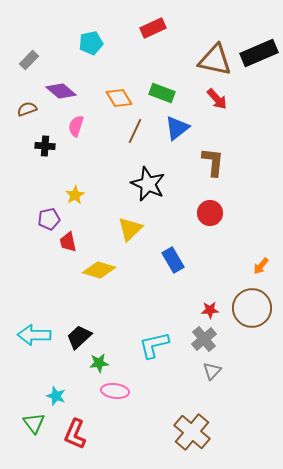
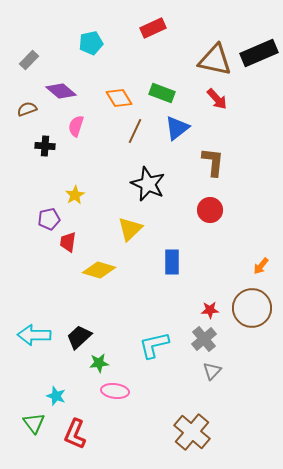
red circle: moved 3 px up
red trapezoid: rotated 20 degrees clockwise
blue rectangle: moved 1 px left, 2 px down; rotated 30 degrees clockwise
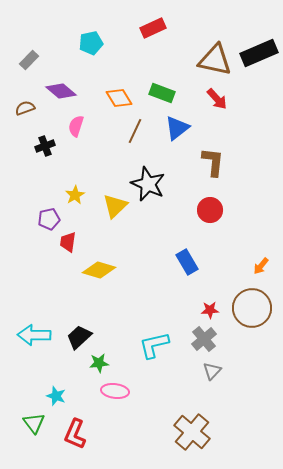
brown semicircle: moved 2 px left, 1 px up
black cross: rotated 24 degrees counterclockwise
yellow triangle: moved 15 px left, 23 px up
blue rectangle: moved 15 px right; rotated 30 degrees counterclockwise
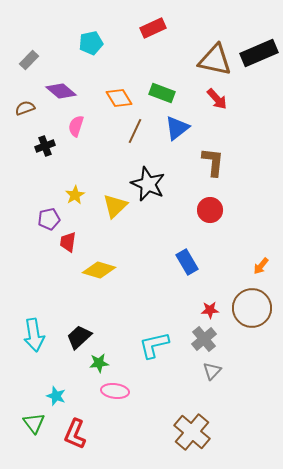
cyan arrow: rotated 100 degrees counterclockwise
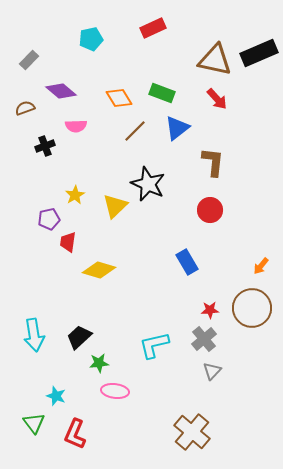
cyan pentagon: moved 4 px up
pink semicircle: rotated 110 degrees counterclockwise
brown line: rotated 20 degrees clockwise
